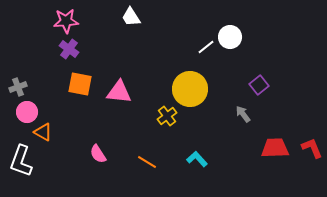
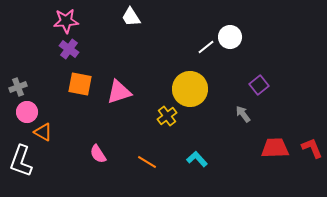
pink triangle: rotated 24 degrees counterclockwise
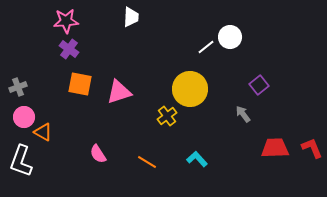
white trapezoid: rotated 145 degrees counterclockwise
pink circle: moved 3 px left, 5 px down
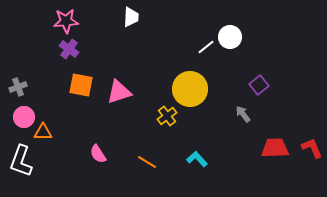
orange square: moved 1 px right, 1 px down
orange triangle: rotated 30 degrees counterclockwise
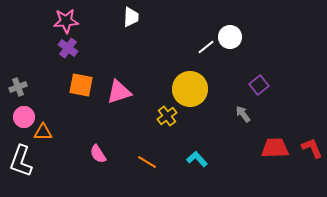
purple cross: moved 1 px left, 1 px up
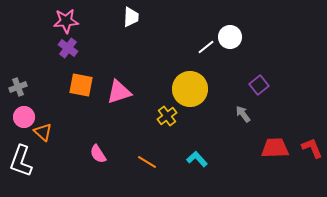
orange triangle: rotated 42 degrees clockwise
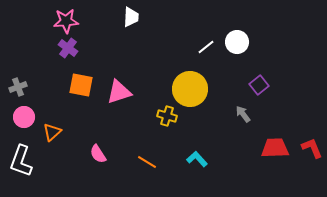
white circle: moved 7 px right, 5 px down
yellow cross: rotated 36 degrees counterclockwise
orange triangle: moved 9 px right; rotated 36 degrees clockwise
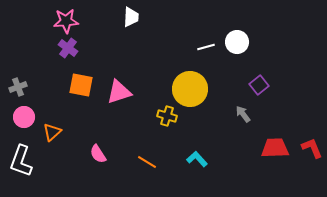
white line: rotated 24 degrees clockwise
